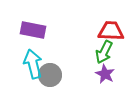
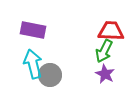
green arrow: moved 1 px up
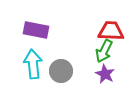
purple rectangle: moved 3 px right
cyan arrow: rotated 8 degrees clockwise
gray circle: moved 11 px right, 4 px up
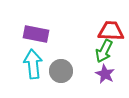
purple rectangle: moved 4 px down
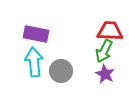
red trapezoid: moved 1 px left
cyan arrow: moved 1 px right, 2 px up
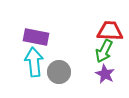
purple rectangle: moved 3 px down
gray circle: moved 2 px left, 1 px down
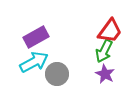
red trapezoid: rotated 124 degrees clockwise
purple rectangle: rotated 40 degrees counterclockwise
cyan arrow: rotated 68 degrees clockwise
gray circle: moved 2 px left, 2 px down
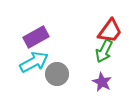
purple star: moved 3 px left, 8 px down
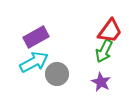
purple star: moved 1 px left
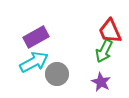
red trapezoid: rotated 120 degrees clockwise
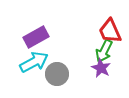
purple star: moved 14 px up
